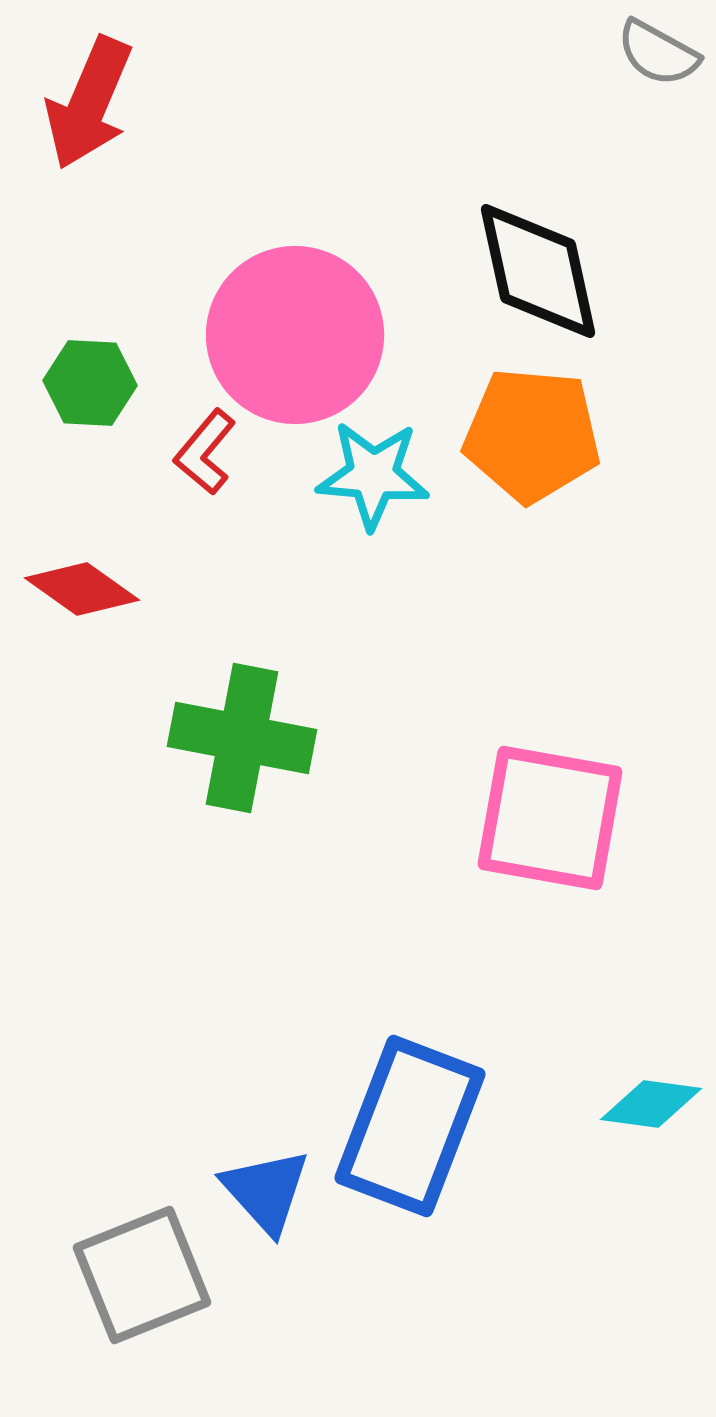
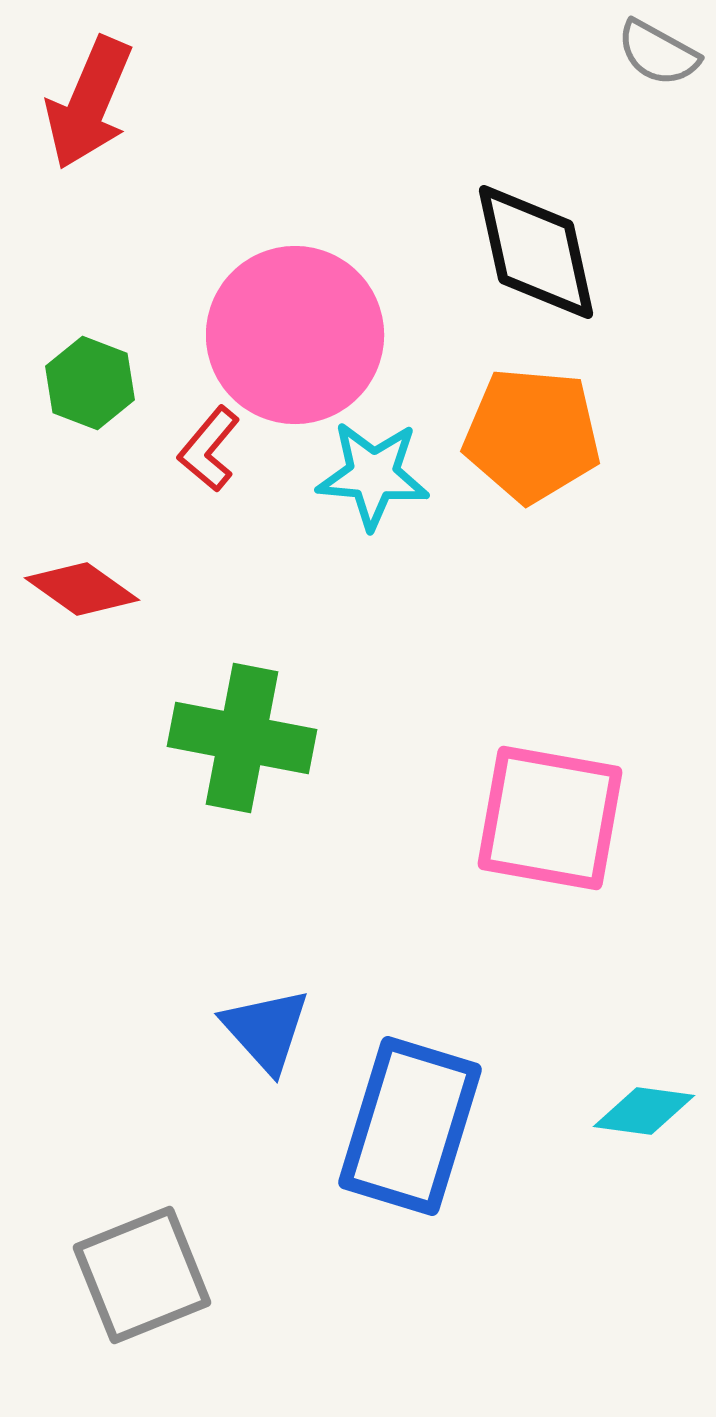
black diamond: moved 2 px left, 19 px up
green hexagon: rotated 18 degrees clockwise
red L-shape: moved 4 px right, 3 px up
cyan diamond: moved 7 px left, 7 px down
blue rectangle: rotated 4 degrees counterclockwise
blue triangle: moved 161 px up
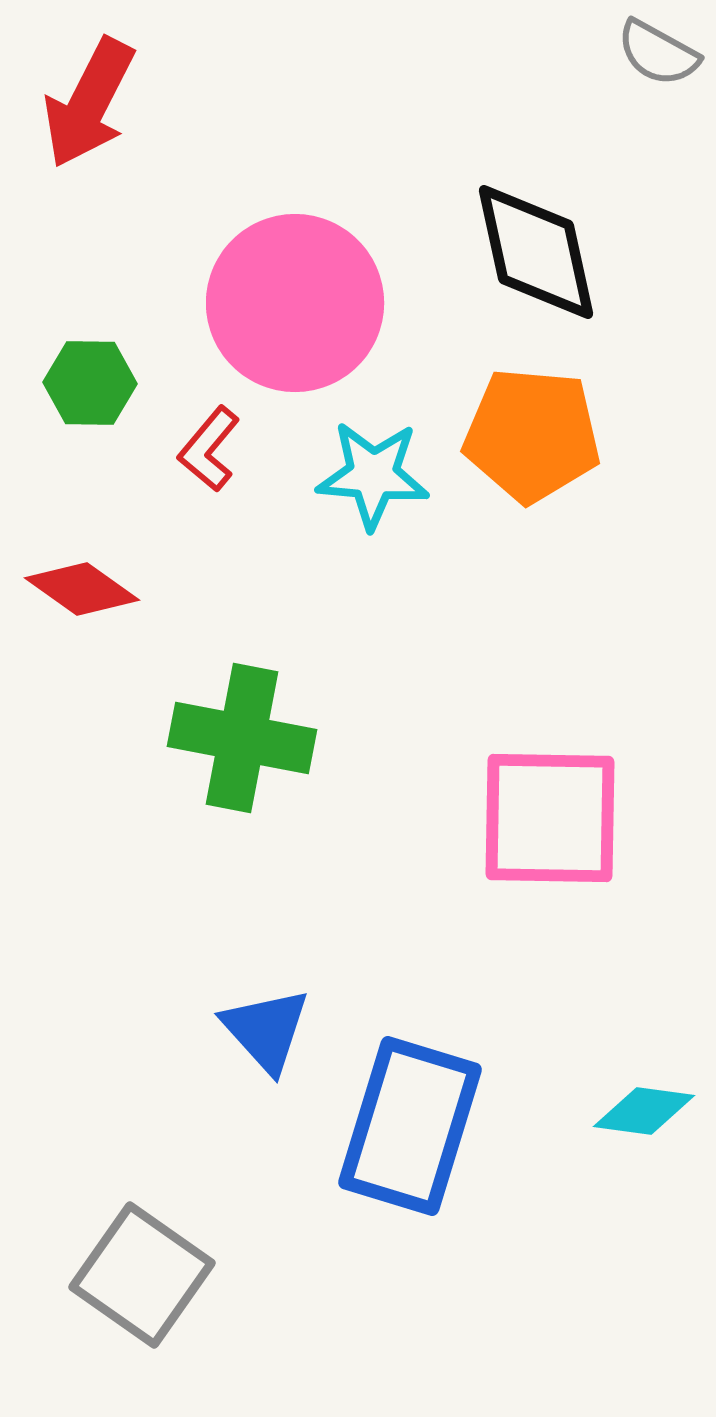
red arrow: rotated 4 degrees clockwise
pink circle: moved 32 px up
green hexagon: rotated 20 degrees counterclockwise
pink square: rotated 9 degrees counterclockwise
gray square: rotated 33 degrees counterclockwise
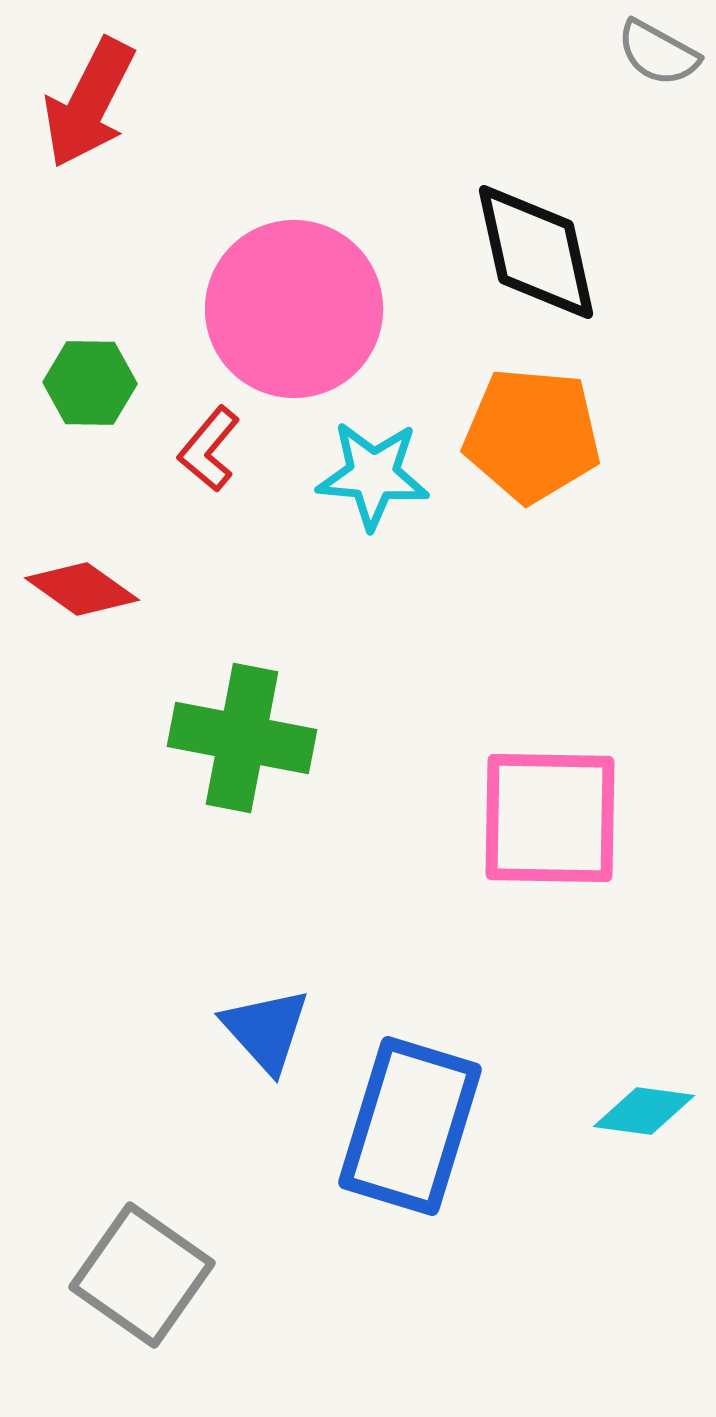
pink circle: moved 1 px left, 6 px down
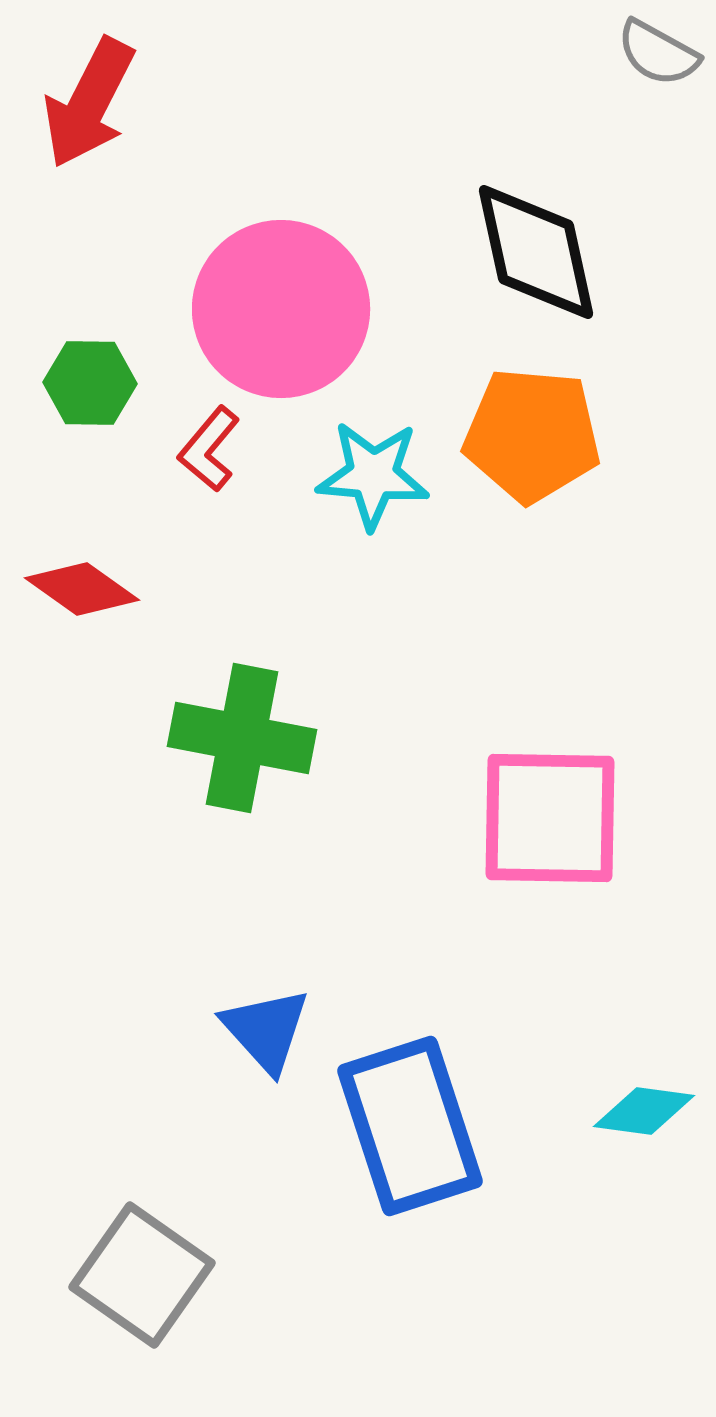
pink circle: moved 13 px left
blue rectangle: rotated 35 degrees counterclockwise
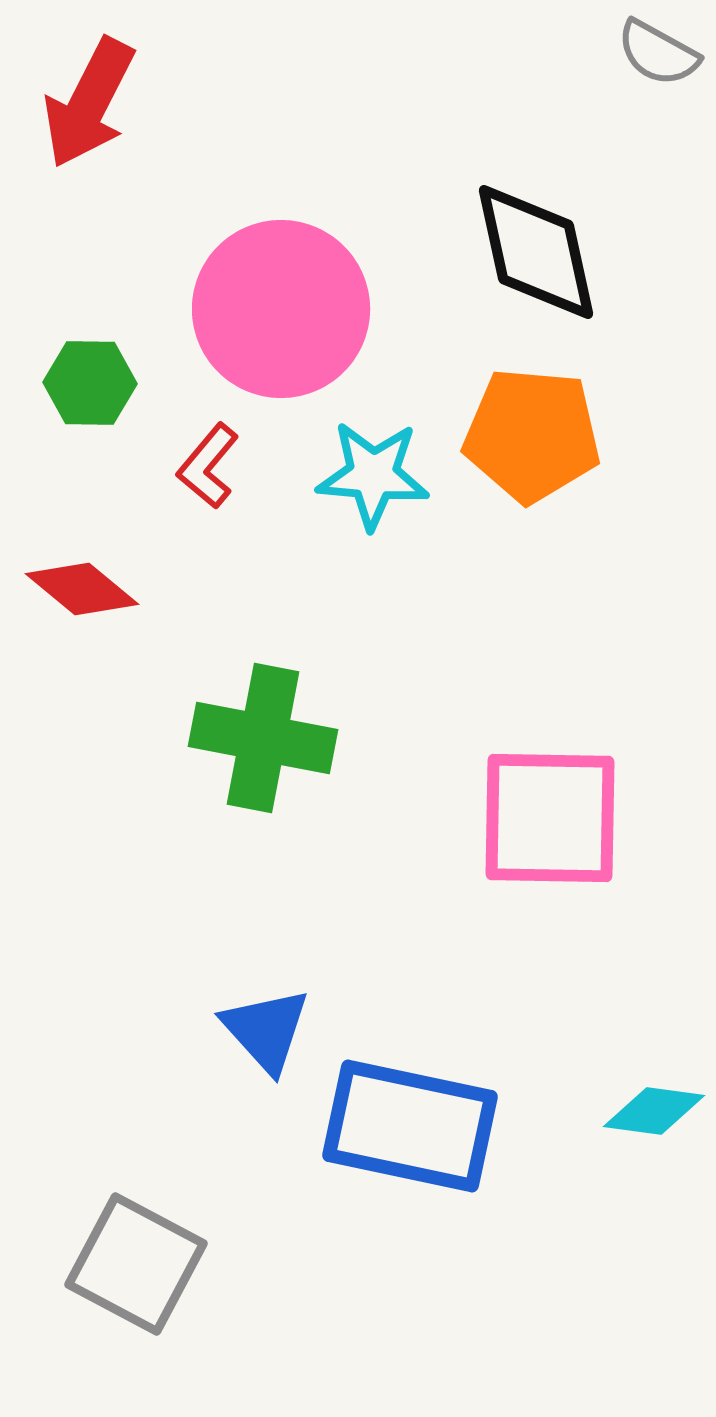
red L-shape: moved 1 px left, 17 px down
red diamond: rotated 4 degrees clockwise
green cross: moved 21 px right
cyan diamond: moved 10 px right
blue rectangle: rotated 60 degrees counterclockwise
gray square: moved 6 px left, 11 px up; rotated 7 degrees counterclockwise
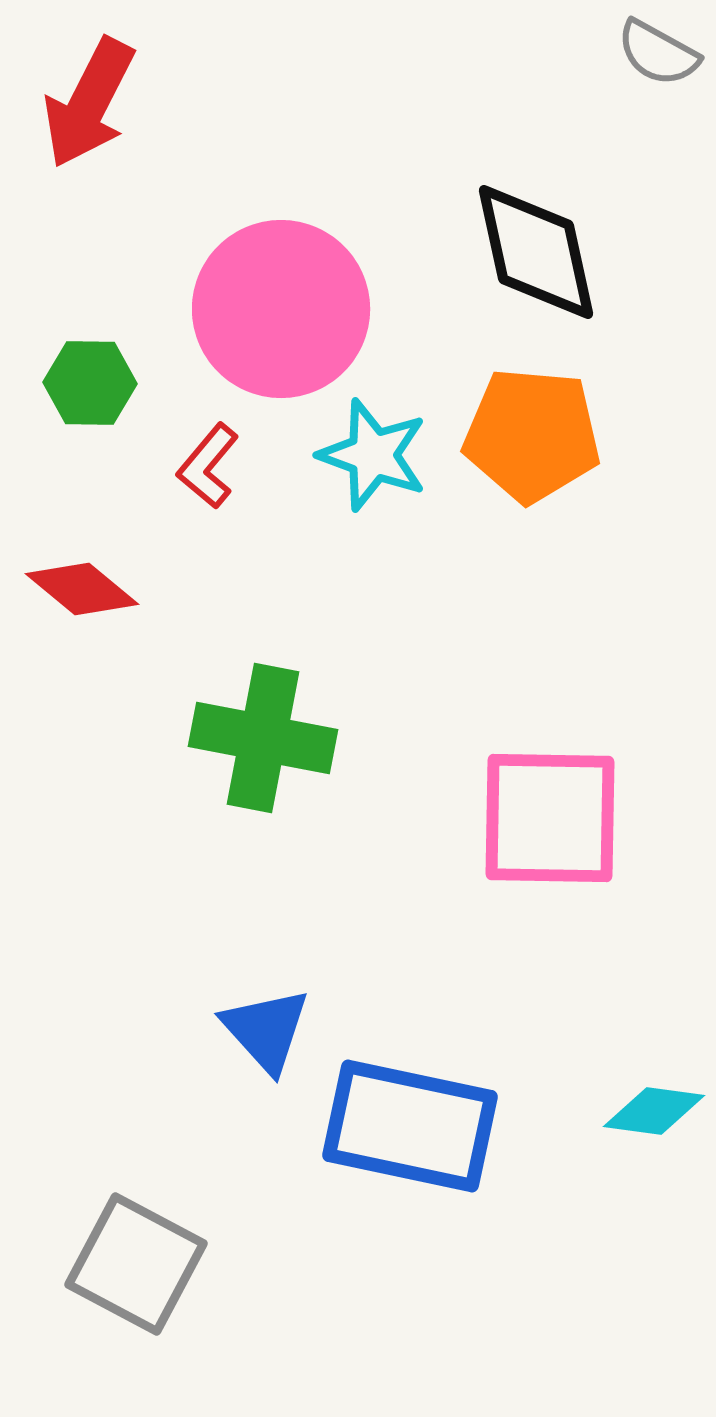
cyan star: moved 20 px up; rotated 15 degrees clockwise
